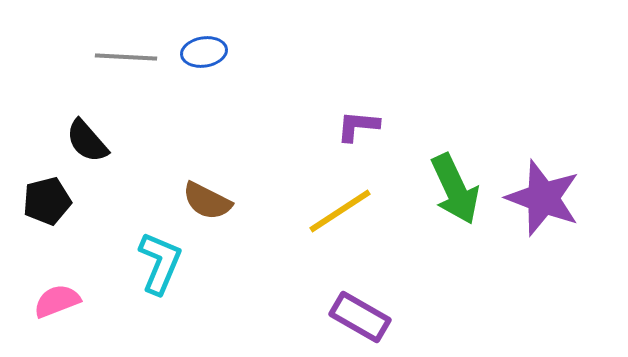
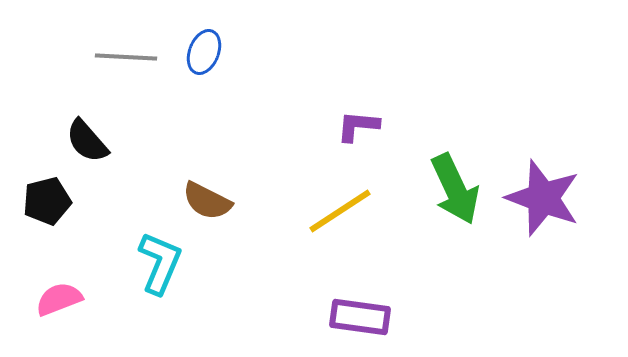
blue ellipse: rotated 60 degrees counterclockwise
pink semicircle: moved 2 px right, 2 px up
purple rectangle: rotated 22 degrees counterclockwise
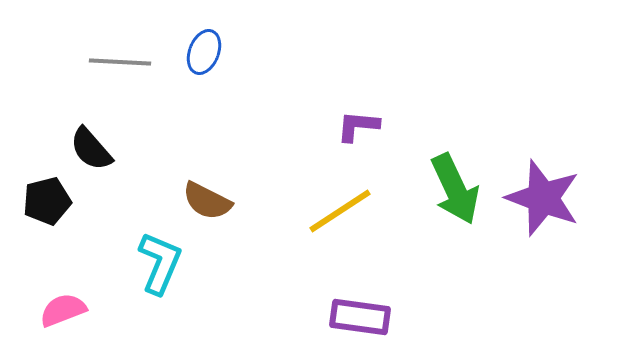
gray line: moved 6 px left, 5 px down
black semicircle: moved 4 px right, 8 px down
pink semicircle: moved 4 px right, 11 px down
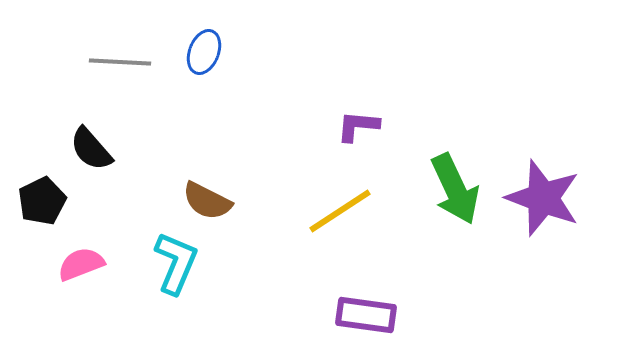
black pentagon: moved 5 px left; rotated 12 degrees counterclockwise
cyan L-shape: moved 16 px right
pink semicircle: moved 18 px right, 46 px up
purple rectangle: moved 6 px right, 2 px up
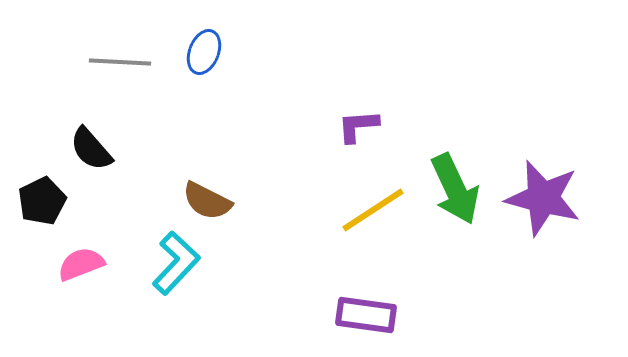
purple L-shape: rotated 9 degrees counterclockwise
purple star: rotated 6 degrees counterclockwise
yellow line: moved 33 px right, 1 px up
cyan L-shape: rotated 20 degrees clockwise
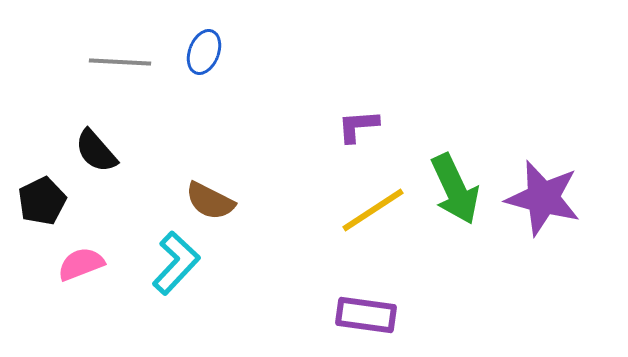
black semicircle: moved 5 px right, 2 px down
brown semicircle: moved 3 px right
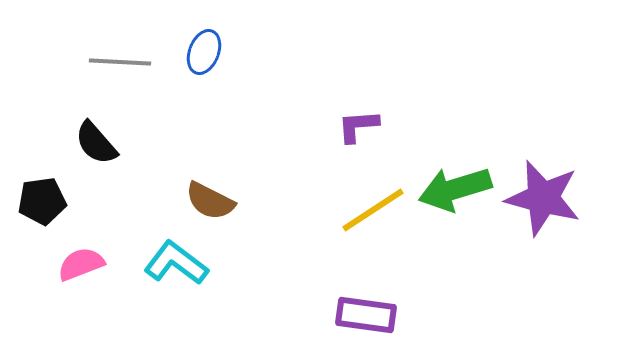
black semicircle: moved 8 px up
green arrow: rotated 98 degrees clockwise
black pentagon: rotated 18 degrees clockwise
cyan L-shape: rotated 96 degrees counterclockwise
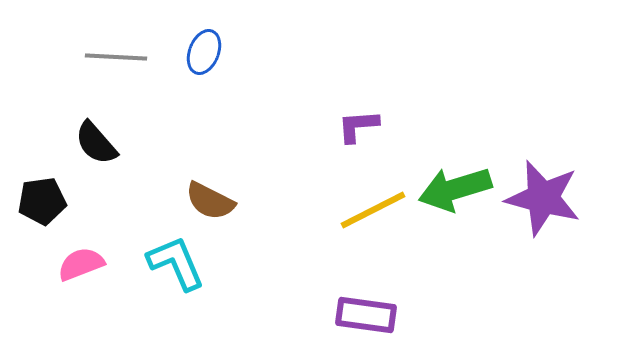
gray line: moved 4 px left, 5 px up
yellow line: rotated 6 degrees clockwise
cyan L-shape: rotated 30 degrees clockwise
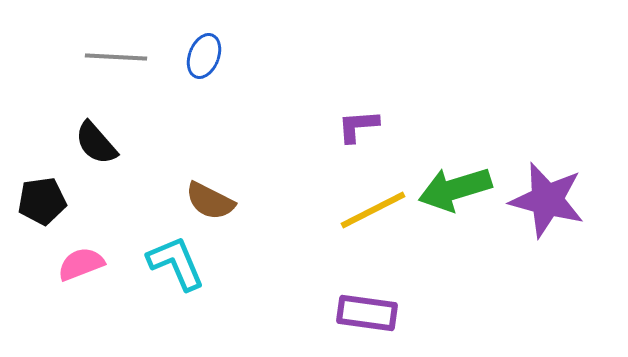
blue ellipse: moved 4 px down
purple star: moved 4 px right, 2 px down
purple rectangle: moved 1 px right, 2 px up
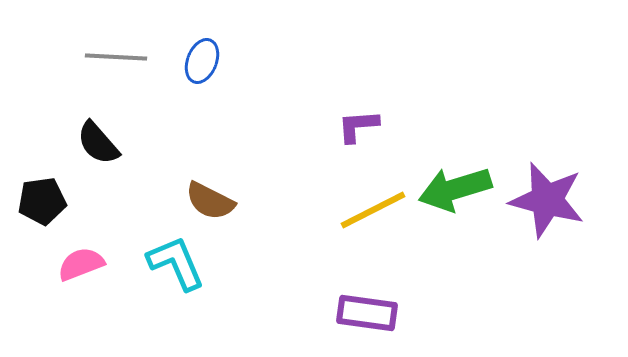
blue ellipse: moved 2 px left, 5 px down
black semicircle: moved 2 px right
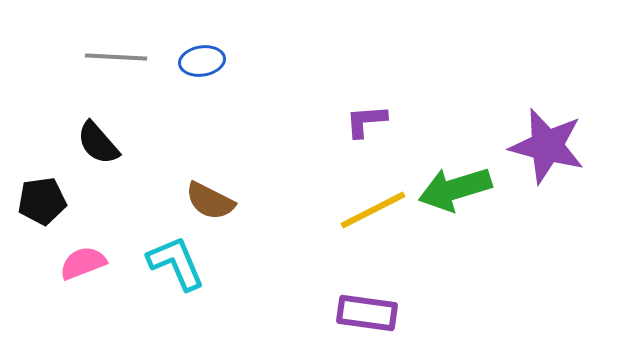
blue ellipse: rotated 60 degrees clockwise
purple L-shape: moved 8 px right, 5 px up
purple star: moved 54 px up
pink semicircle: moved 2 px right, 1 px up
